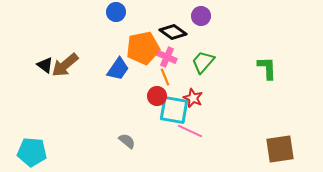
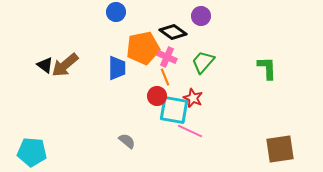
blue trapezoid: moved 1 px left, 1 px up; rotated 35 degrees counterclockwise
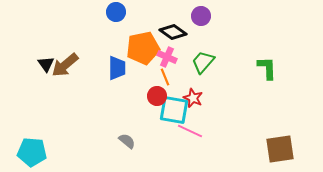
black triangle: moved 1 px right, 1 px up; rotated 18 degrees clockwise
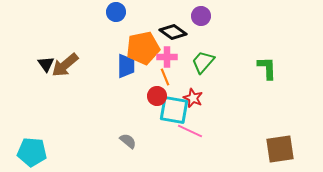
pink cross: rotated 24 degrees counterclockwise
blue trapezoid: moved 9 px right, 2 px up
gray semicircle: moved 1 px right
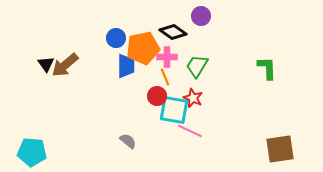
blue circle: moved 26 px down
green trapezoid: moved 6 px left, 4 px down; rotated 10 degrees counterclockwise
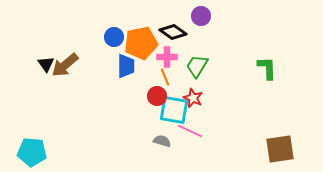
blue circle: moved 2 px left, 1 px up
orange pentagon: moved 2 px left, 5 px up
gray semicircle: moved 34 px right; rotated 24 degrees counterclockwise
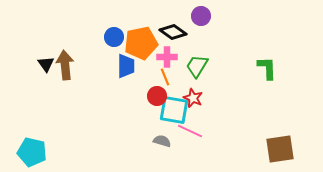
brown arrow: rotated 124 degrees clockwise
cyan pentagon: rotated 8 degrees clockwise
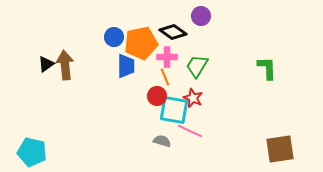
black triangle: rotated 30 degrees clockwise
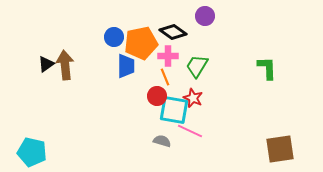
purple circle: moved 4 px right
pink cross: moved 1 px right, 1 px up
